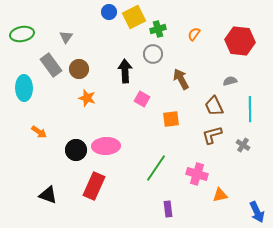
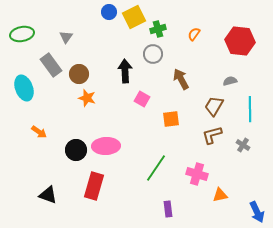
brown circle: moved 5 px down
cyan ellipse: rotated 20 degrees counterclockwise
brown trapezoid: rotated 55 degrees clockwise
red rectangle: rotated 8 degrees counterclockwise
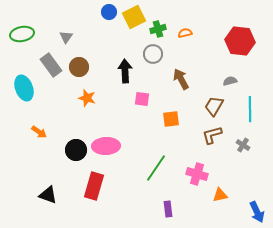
orange semicircle: moved 9 px left, 1 px up; rotated 40 degrees clockwise
brown circle: moved 7 px up
pink square: rotated 21 degrees counterclockwise
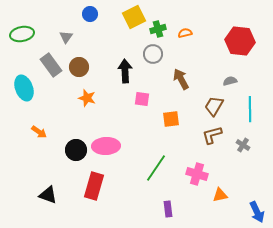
blue circle: moved 19 px left, 2 px down
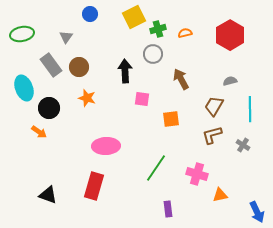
red hexagon: moved 10 px left, 6 px up; rotated 24 degrees clockwise
black circle: moved 27 px left, 42 px up
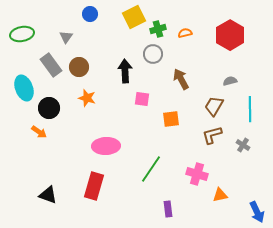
green line: moved 5 px left, 1 px down
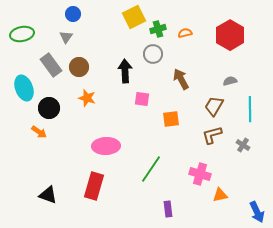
blue circle: moved 17 px left
pink cross: moved 3 px right
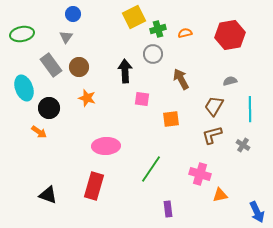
red hexagon: rotated 20 degrees clockwise
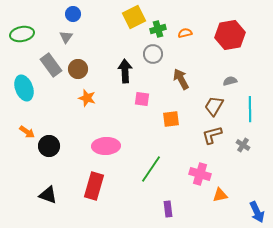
brown circle: moved 1 px left, 2 px down
black circle: moved 38 px down
orange arrow: moved 12 px left
